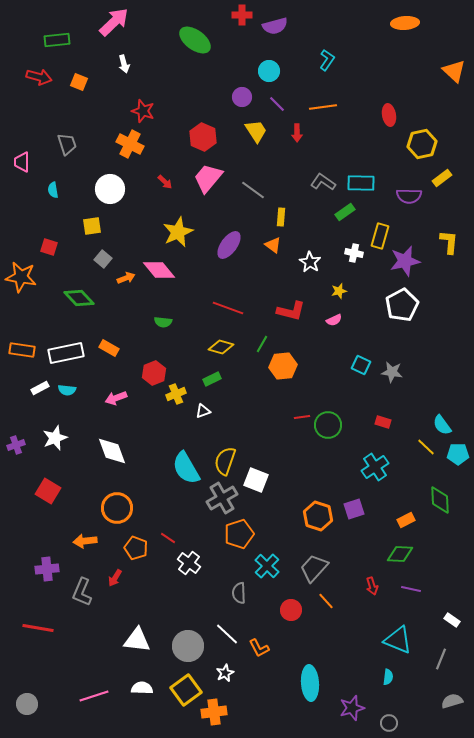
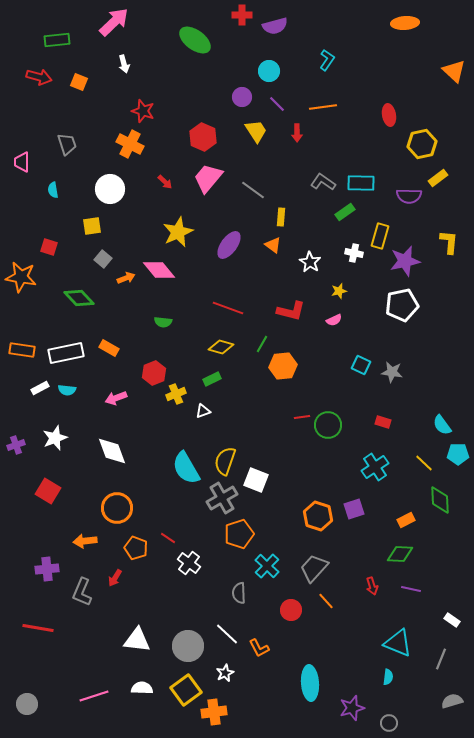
yellow rectangle at (442, 178): moved 4 px left
white pentagon at (402, 305): rotated 16 degrees clockwise
yellow line at (426, 447): moved 2 px left, 16 px down
cyan triangle at (398, 640): moved 3 px down
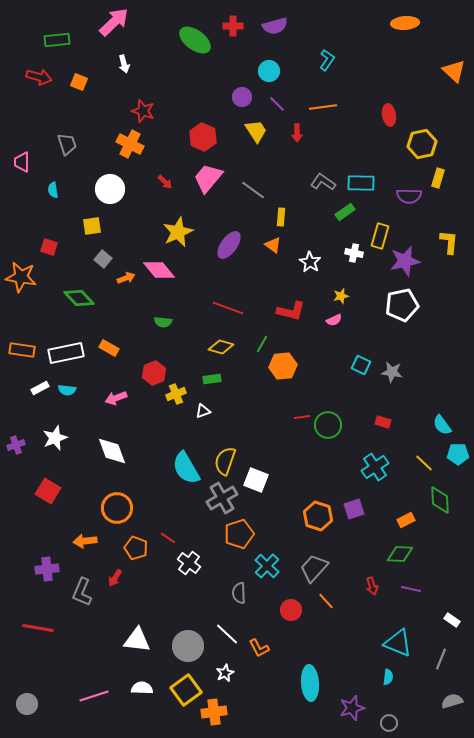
red cross at (242, 15): moved 9 px left, 11 px down
yellow rectangle at (438, 178): rotated 36 degrees counterclockwise
yellow star at (339, 291): moved 2 px right, 5 px down
green rectangle at (212, 379): rotated 18 degrees clockwise
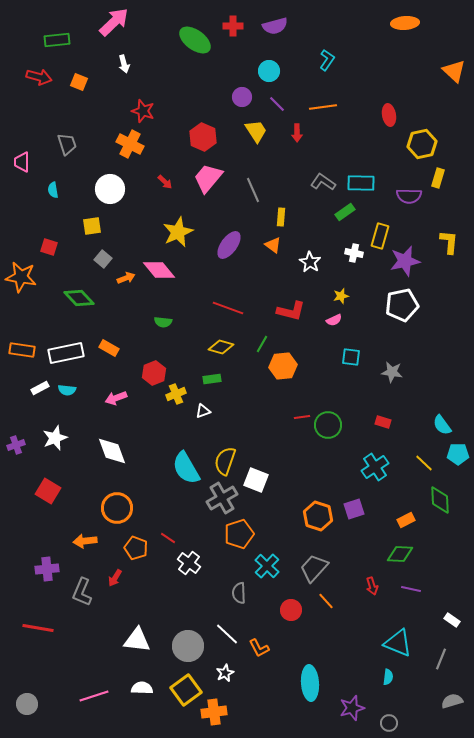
gray line at (253, 190): rotated 30 degrees clockwise
cyan square at (361, 365): moved 10 px left, 8 px up; rotated 18 degrees counterclockwise
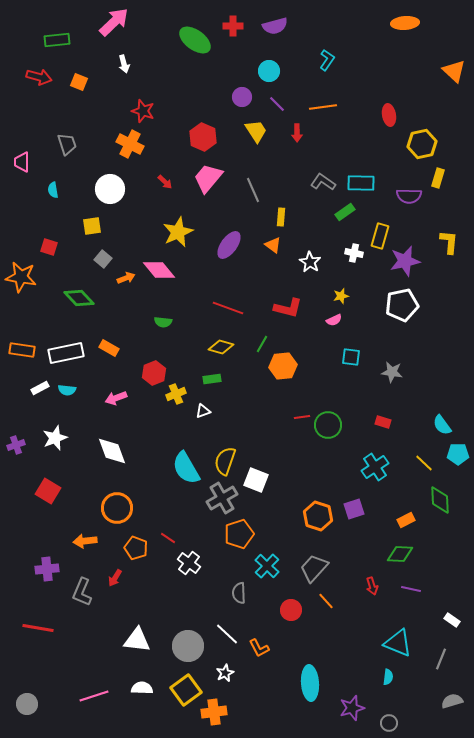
red L-shape at (291, 311): moved 3 px left, 3 px up
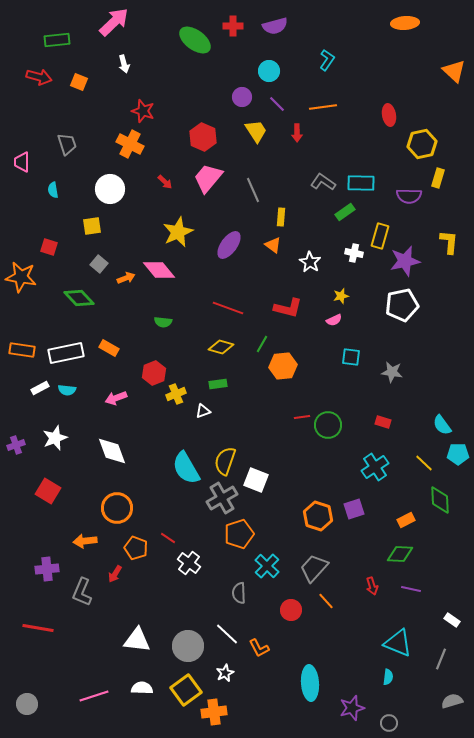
gray square at (103, 259): moved 4 px left, 5 px down
green rectangle at (212, 379): moved 6 px right, 5 px down
red arrow at (115, 578): moved 4 px up
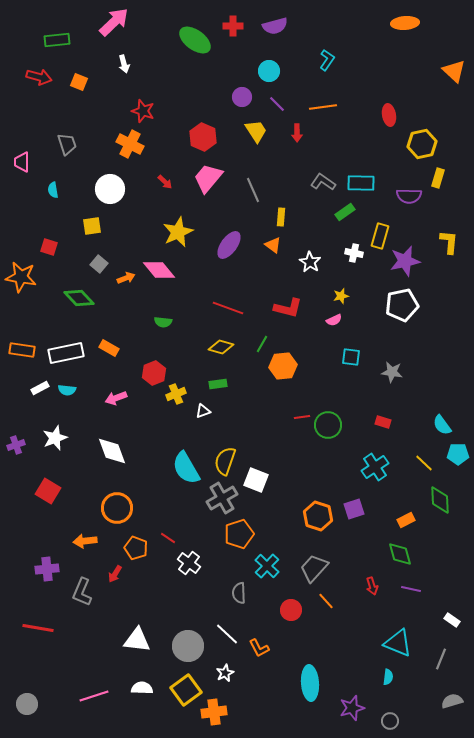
green diamond at (400, 554): rotated 72 degrees clockwise
gray circle at (389, 723): moved 1 px right, 2 px up
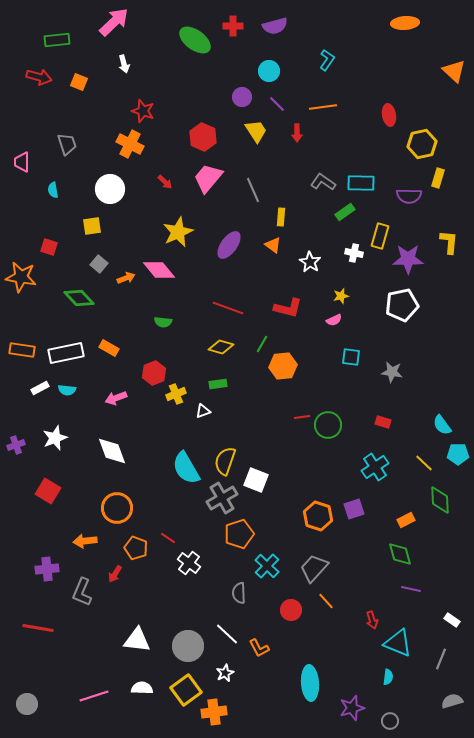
purple star at (405, 261): moved 3 px right, 2 px up; rotated 12 degrees clockwise
red arrow at (372, 586): moved 34 px down
